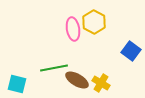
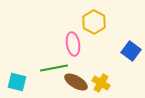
pink ellipse: moved 15 px down
brown ellipse: moved 1 px left, 2 px down
cyan square: moved 2 px up
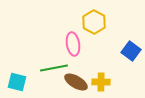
yellow cross: moved 1 px up; rotated 30 degrees counterclockwise
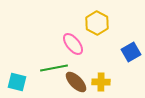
yellow hexagon: moved 3 px right, 1 px down
pink ellipse: rotated 30 degrees counterclockwise
blue square: moved 1 px down; rotated 24 degrees clockwise
brown ellipse: rotated 15 degrees clockwise
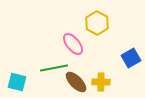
blue square: moved 6 px down
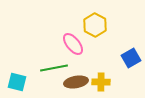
yellow hexagon: moved 2 px left, 2 px down
brown ellipse: rotated 55 degrees counterclockwise
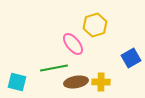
yellow hexagon: rotated 15 degrees clockwise
